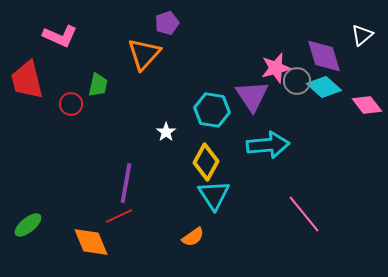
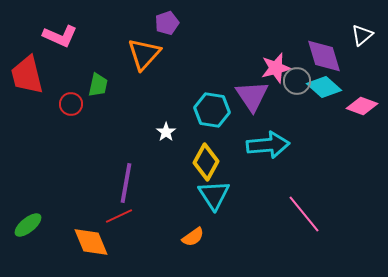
red trapezoid: moved 5 px up
pink diamond: moved 5 px left, 1 px down; rotated 32 degrees counterclockwise
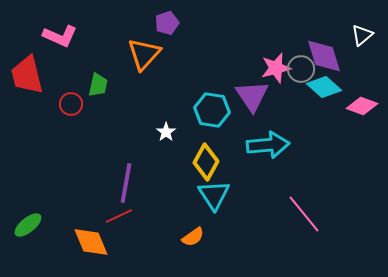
gray circle: moved 4 px right, 12 px up
